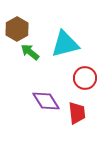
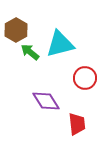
brown hexagon: moved 1 px left, 1 px down
cyan triangle: moved 5 px left
red trapezoid: moved 11 px down
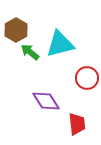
red circle: moved 2 px right
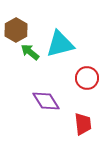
red trapezoid: moved 6 px right
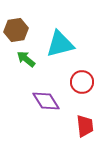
brown hexagon: rotated 20 degrees clockwise
green arrow: moved 4 px left, 7 px down
red circle: moved 5 px left, 4 px down
red trapezoid: moved 2 px right, 2 px down
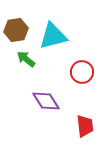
cyan triangle: moved 7 px left, 8 px up
red circle: moved 10 px up
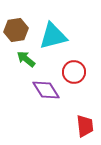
red circle: moved 8 px left
purple diamond: moved 11 px up
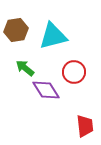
green arrow: moved 1 px left, 9 px down
